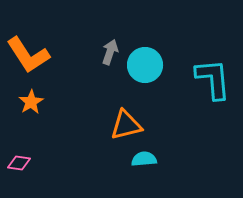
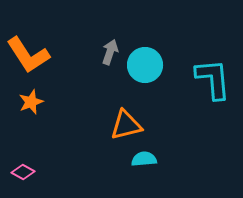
orange star: rotated 10 degrees clockwise
pink diamond: moved 4 px right, 9 px down; rotated 20 degrees clockwise
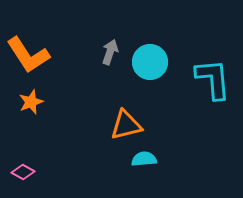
cyan circle: moved 5 px right, 3 px up
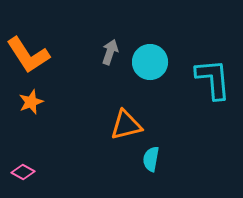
cyan semicircle: moved 7 px right; rotated 75 degrees counterclockwise
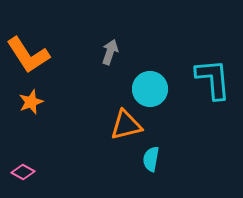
cyan circle: moved 27 px down
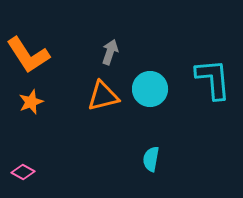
orange triangle: moved 23 px left, 29 px up
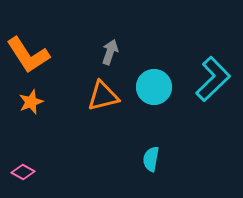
cyan L-shape: rotated 51 degrees clockwise
cyan circle: moved 4 px right, 2 px up
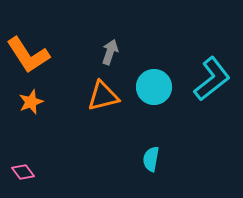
cyan L-shape: moved 1 px left; rotated 6 degrees clockwise
pink diamond: rotated 25 degrees clockwise
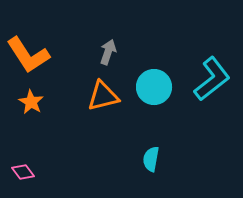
gray arrow: moved 2 px left
orange star: rotated 20 degrees counterclockwise
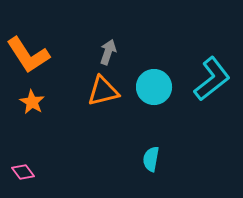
orange triangle: moved 5 px up
orange star: moved 1 px right
